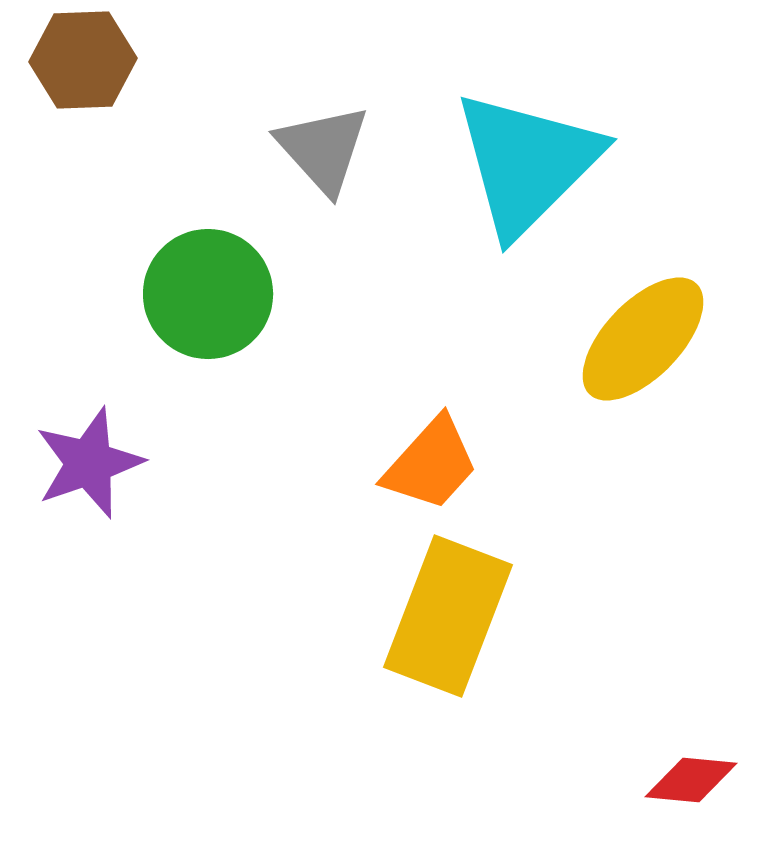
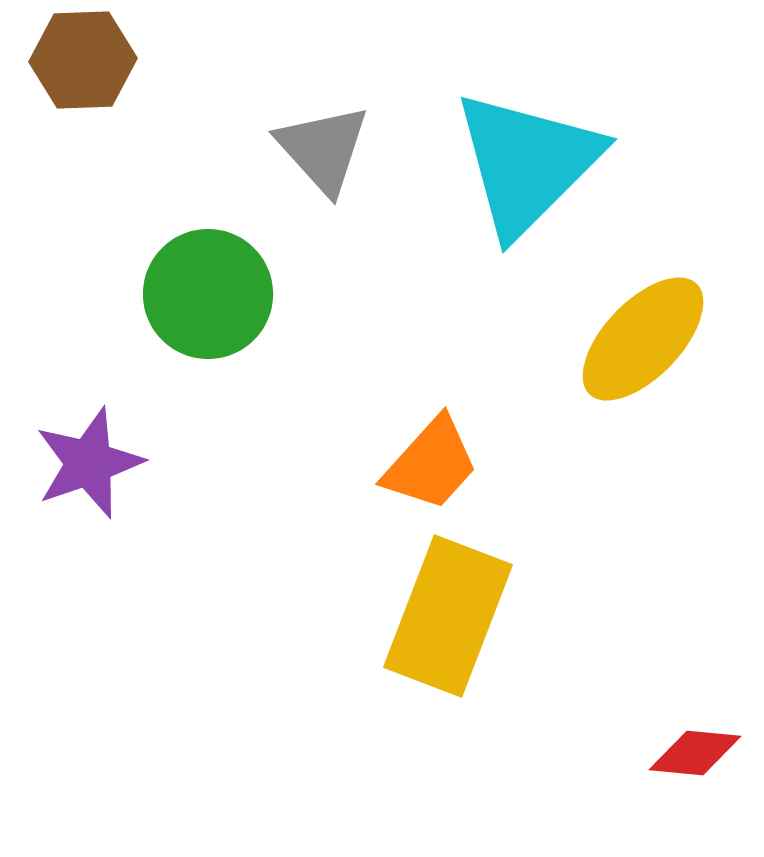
red diamond: moved 4 px right, 27 px up
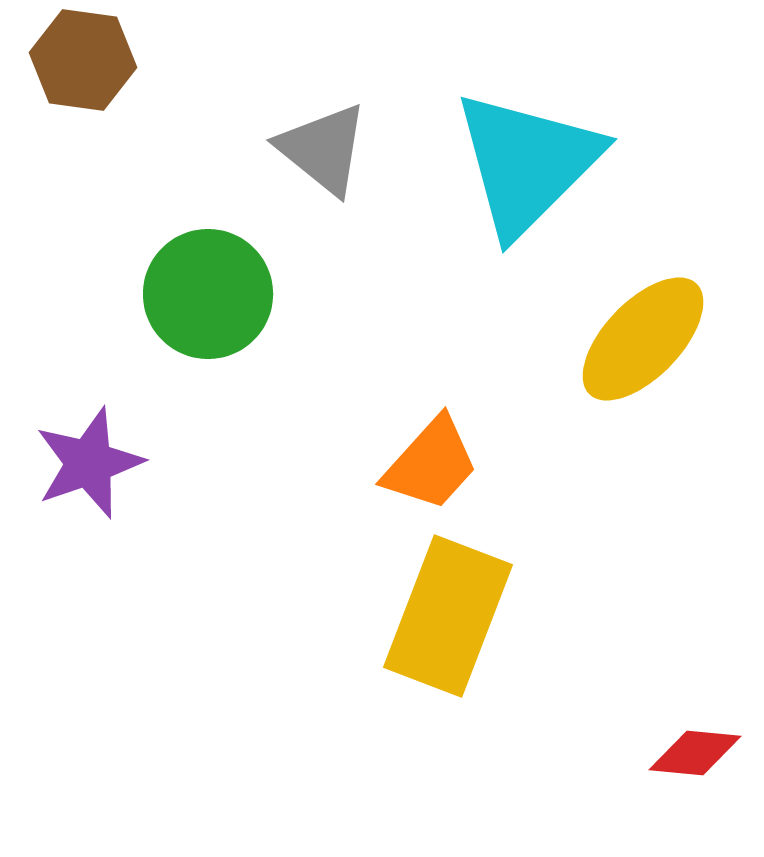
brown hexagon: rotated 10 degrees clockwise
gray triangle: rotated 9 degrees counterclockwise
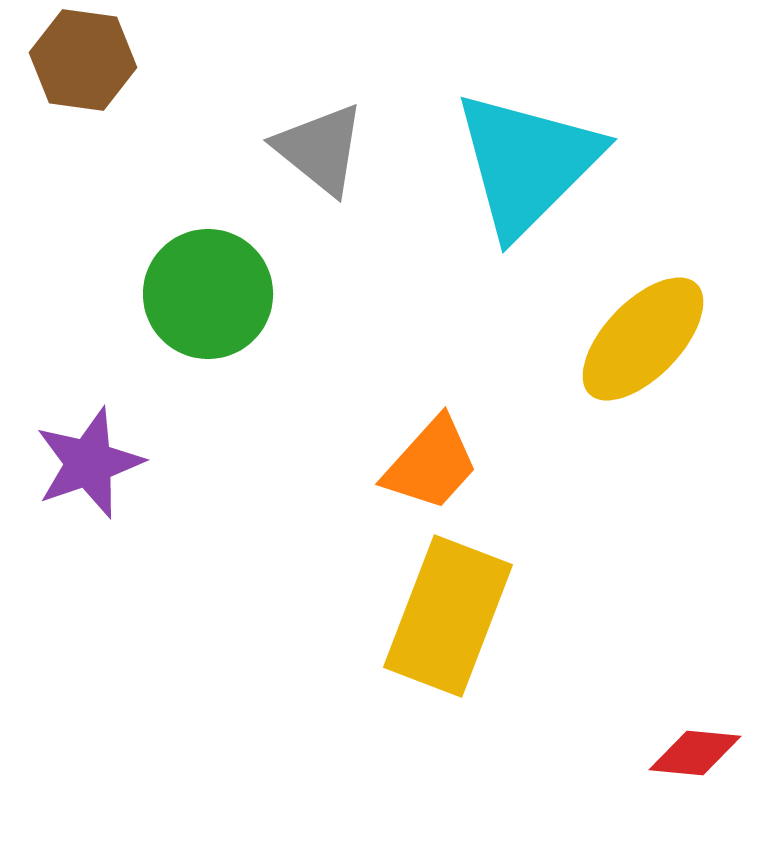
gray triangle: moved 3 px left
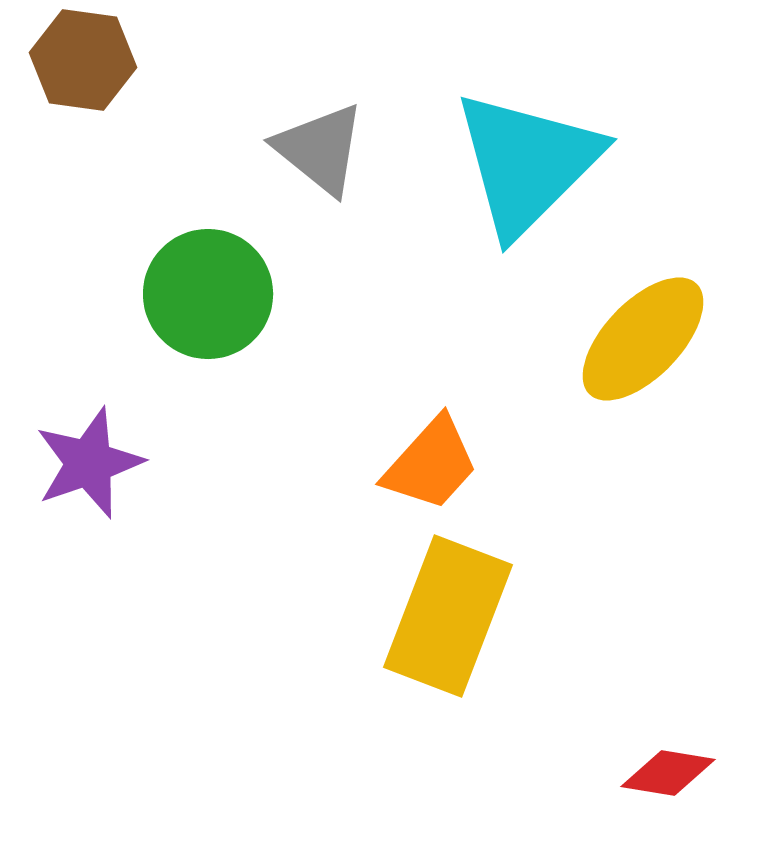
red diamond: moved 27 px left, 20 px down; rotated 4 degrees clockwise
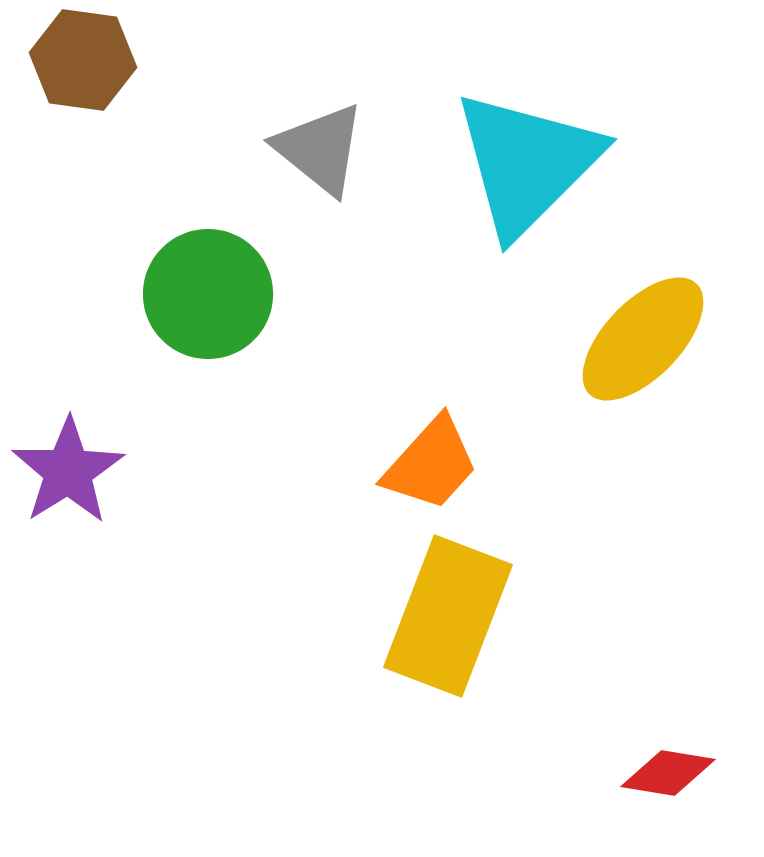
purple star: moved 21 px left, 8 px down; rotated 13 degrees counterclockwise
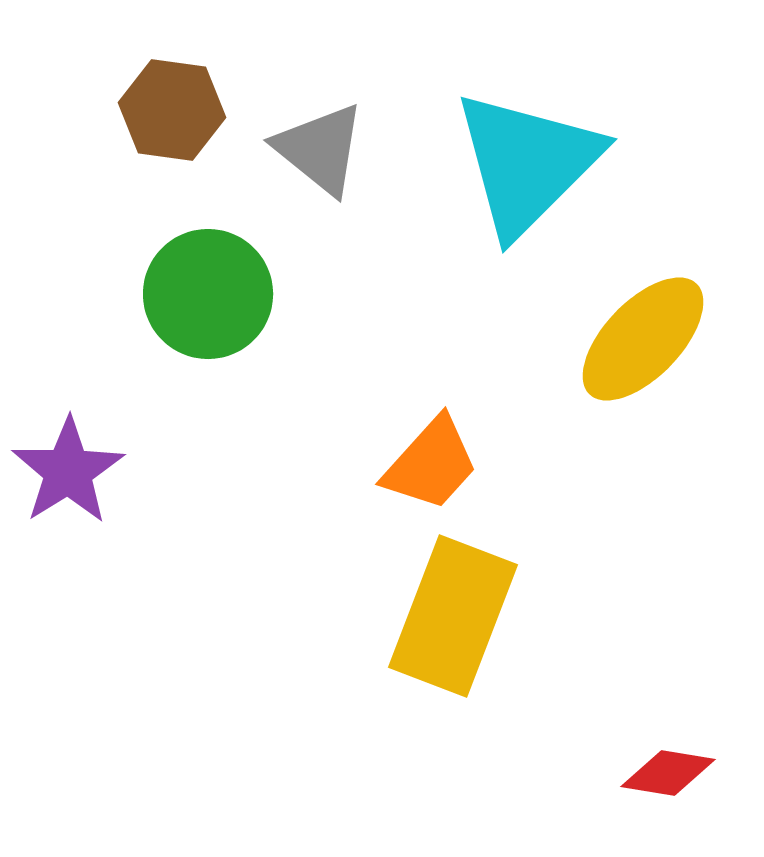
brown hexagon: moved 89 px right, 50 px down
yellow rectangle: moved 5 px right
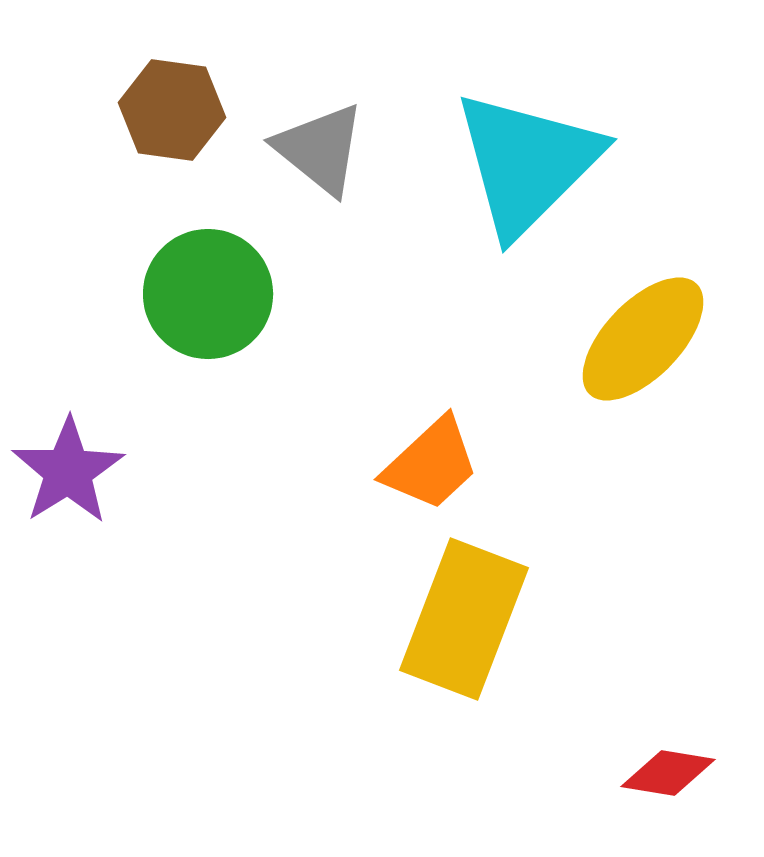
orange trapezoid: rotated 5 degrees clockwise
yellow rectangle: moved 11 px right, 3 px down
